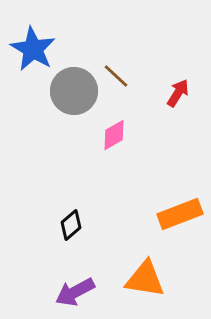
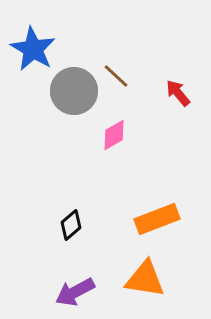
red arrow: rotated 72 degrees counterclockwise
orange rectangle: moved 23 px left, 5 px down
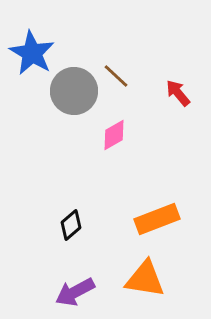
blue star: moved 1 px left, 4 px down
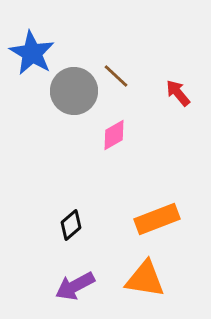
purple arrow: moved 6 px up
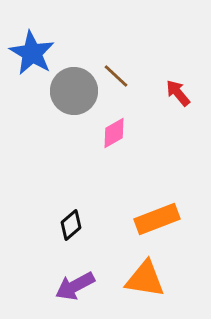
pink diamond: moved 2 px up
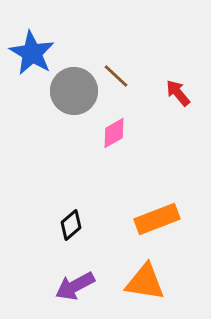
orange triangle: moved 3 px down
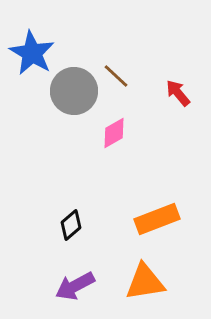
orange triangle: rotated 18 degrees counterclockwise
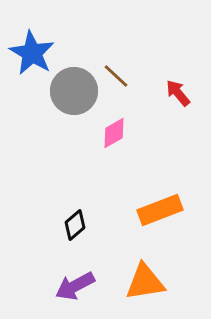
orange rectangle: moved 3 px right, 9 px up
black diamond: moved 4 px right
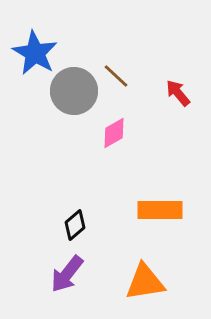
blue star: moved 3 px right
orange rectangle: rotated 21 degrees clockwise
purple arrow: moved 8 px left, 12 px up; rotated 24 degrees counterclockwise
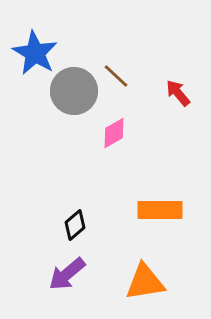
purple arrow: rotated 12 degrees clockwise
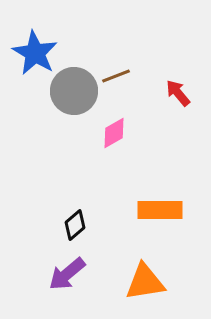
brown line: rotated 64 degrees counterclockwise
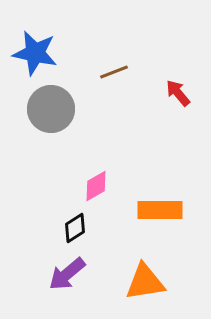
blue star: rotated 18 degrees counterclockwise
brown line: moved 2 px left, 4 px up
gray circle: moved 23 px left, 18 px down
pink diamond: moved 18 px left, 53 px down
black diamond: moved 3 px down; rotated 8 degrees clockwise
